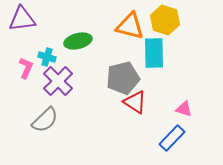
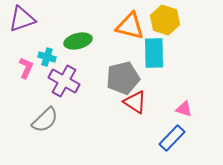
purple triangle: rotated 12 degrees counterclockwise
purple cross: moved 6 px right; rotated 16 degrees counterclockwise
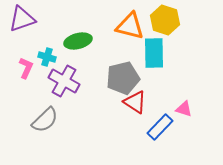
blue rectangle: moved 12 px left, 11 px up
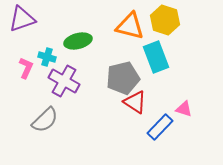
cyan rectangle: moved 2 px right, 4 px down; rotated 20 degrees counterclockwise
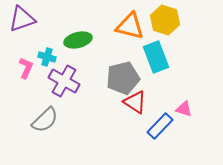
green ellipse: moved 1 px up
blue rectangle: moved 1 px up
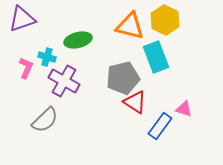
yellow hexagon: rotated 8 degrees clockwise
blue rectangle: rotated 8 degrees counterclockwise
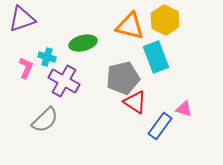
green ellipse: moved 5 px right, 3 px down
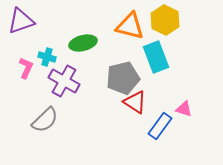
purple triangle: moved 1 px left, 2 px down
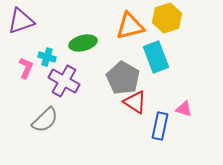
yellow hexagon: moved 2 px right, 2 px up; rotated 16 degrees clockwise
orange triangle: rotated 28 degrees counterclockwise
gray pentagon: rotated 28 degrees counterclockwise
blue rectangle: rotated 24 degrees counterclockwise
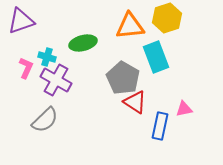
orange triangle: rotated 8 degrees clockwise
purple cross: moved 8 px left, 1 px up
pink triangle: rotated 30 degrees counterclockwise
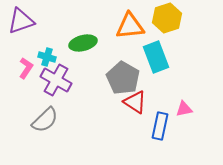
pink L-shape: rotated 10 degrees clockwise
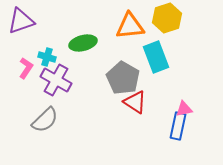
blue rectangle: moved 18 px right
